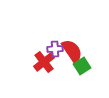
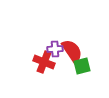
red cross: rotated 30 degrees counterclockwise
green square: rotated 18 degrees clockwise
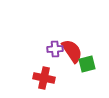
red cross: moved 16 px down; rotated 10 degrees counterclockwise
green square: moved 5 px right, 2 px up
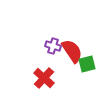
purple cross: moved 2 px left, 3 px up; rotated 21 degrees clockwise
red cross: rotated 30 degrees clockwise
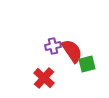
purple cross: rotated 28 degrees counterclockwise
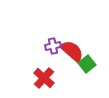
red semicircle: rotated 15 degrees counterclockwise
green square: rotated 24 degrees counterclockwise
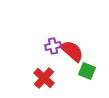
green square: moved 7 px down; rotated 30 degrees counterclockwise
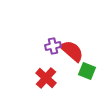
red cross: moved 2 px right
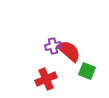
red semicircle: moved 3 px left
red cross: moved 1 px down; rotated 25 degrees clockwise
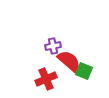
red semicircle: moved 10 px down
green square: moved 3 px left
